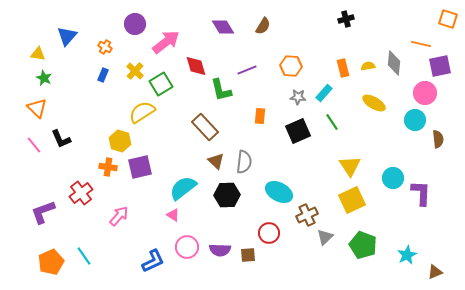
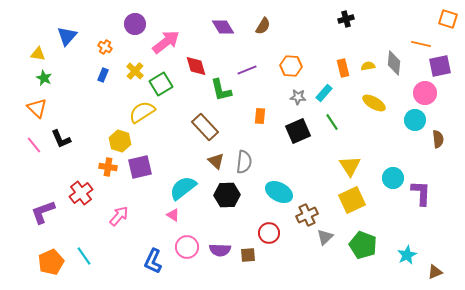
blue L-shape at (153, 261): rotated 140 degrees clockwise
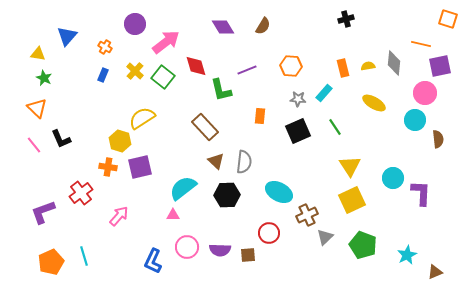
green square at (161, 84): moved 2 px right, 7 px up; rotated 20 degrees counterclockwise
gray star at (298, 97): moved 2 px down
yellow semicircle at (142, 112): moved 6 px down
green line at (332, 122): moved 3 px right, 5 px down
pink triangle at (173, 215): rotated 32 degrees counterclockwise
cyan line at (84, 256): rotated 18 degrees clockwise
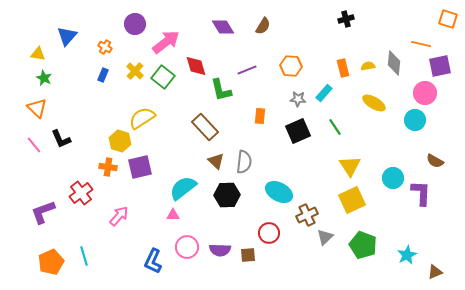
brown semicircle at (438, 139): moved 3 px left, 22 px down; rotated 126 degrees clockwise
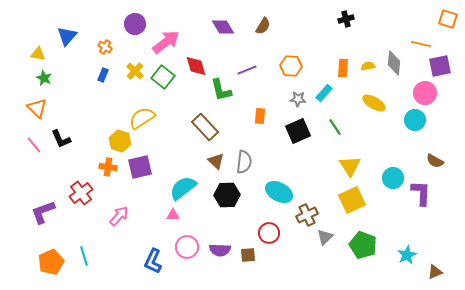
orange rectangle at (343, 68): rotated 18 degrees clockwise
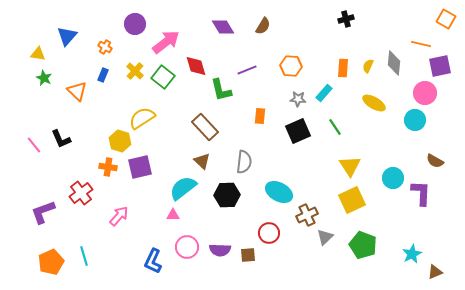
orange square at (448, 19): moved 2 px left; rotated 12 degrees clockwise
yellow semicircle at (368, 66): rotated 56 degrees counterclockwise
orange triangle at (37, 108): moved 40 px right, 17 px up
brown triangle at (216, 161): moved 14 px left
cyan star at (407, 255): moved 5 px right, 1 px up
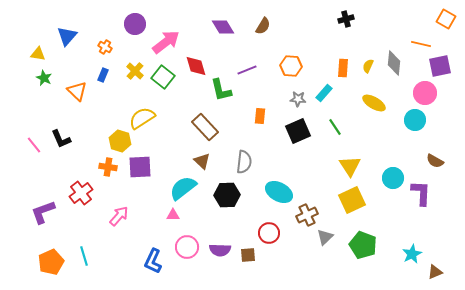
purple square at (140, 167): rotated 10 degrees clockwise
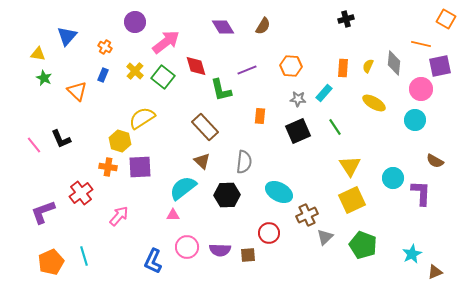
purple circle at (135, 24): moved 2 px up
pink circle at (425, 93): moved 4 px left, 4 px up
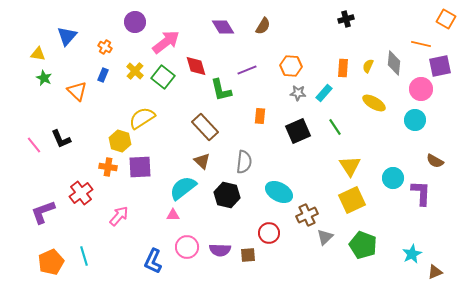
gray star at (298, 99): moved 6 px up
black hexagon at (227, 195): rotated 15 degrees clockwise
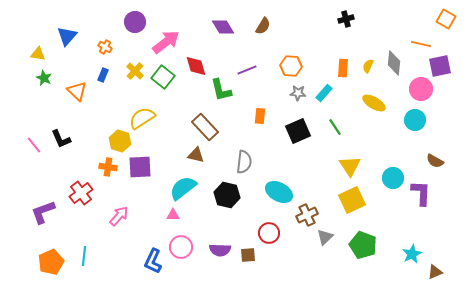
brown triangle at (202, 161): moved 6 px left, 6 px up; rotated 30 degrees counterclockwise
pink circle at (187, 247): moved 6 px left
cyan line at (84, 256): rotated 24 degrees clockwise
